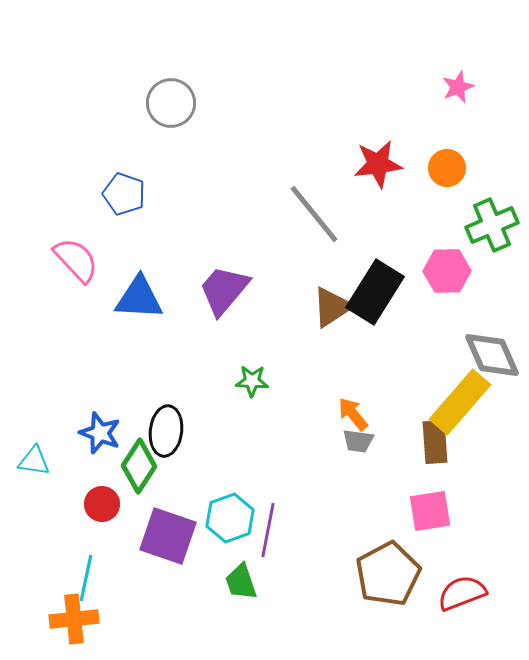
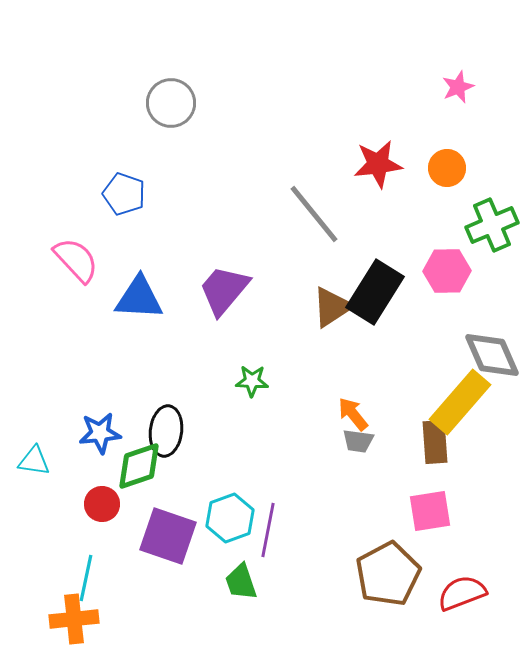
blue star: rotated 27 degrees counterclockwise
green diamond: rotated 38 degrees clockwise
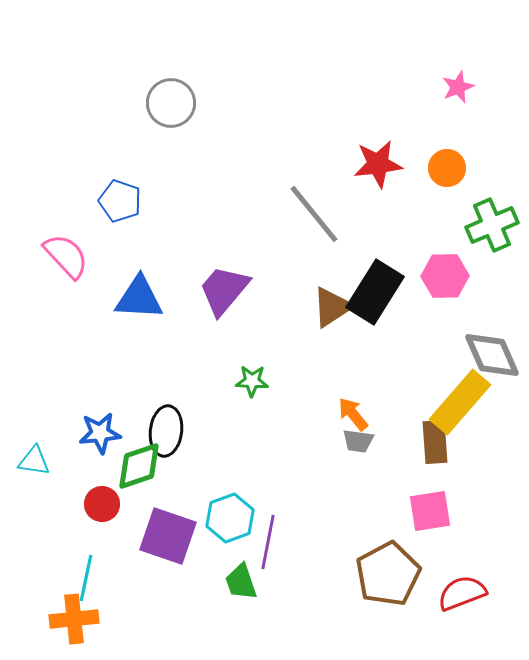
blue pentagon: moved 4 px left, 7 px down
pink semicircle: moved 10 px left, 4 px up
pink hexagon: moved 2 px left, 5 px down
purple line: moved 12 px down
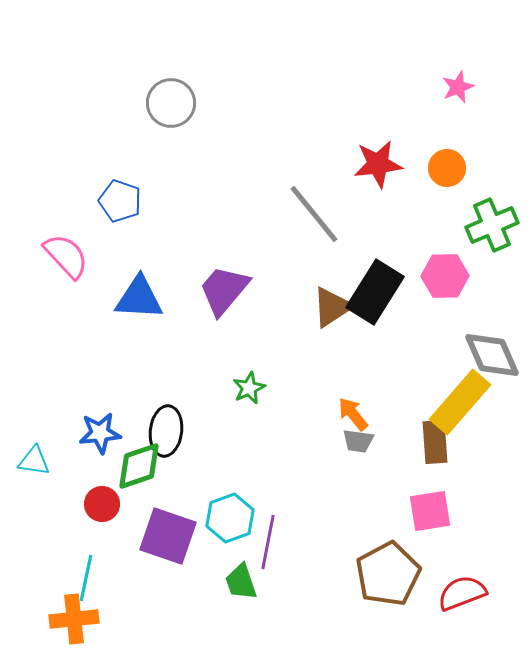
green star: moved 3 px left, 7 px down; rotated 28 degrees counterclockwise
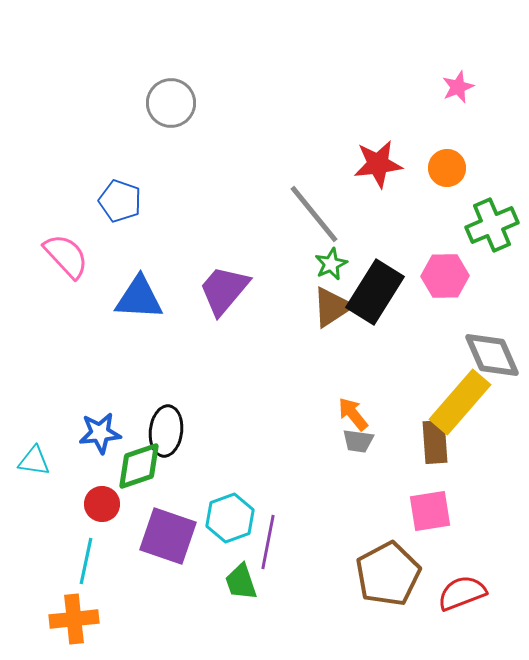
green star: moved 82 px right, 124 px up
cyan line: moved 17 px up
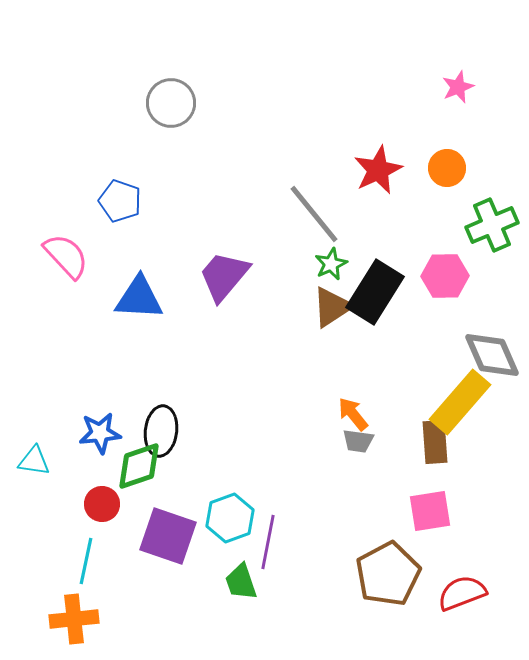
red star: moved 6 px down; rotated 18 degrees counterclockwise
purple trapezoid: moved 14 px up
black ellipse: moved 5 px left
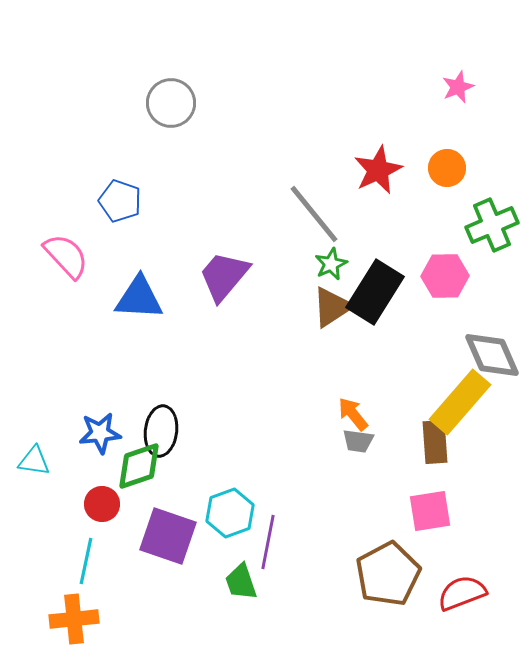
cyan hexagon: moved 5 px up
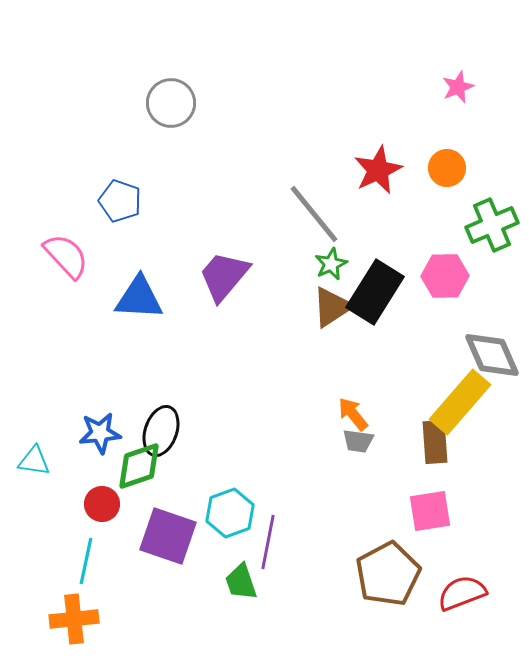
black ellipse: rotated 12 degrees clockwise
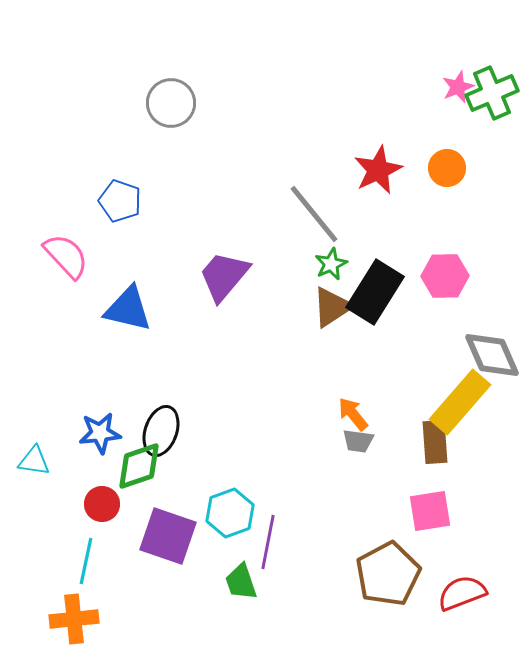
green cross: moved 132 px up
blue triangle: moved 11 px left, 11 px down; rotated 10 degrees clockwise
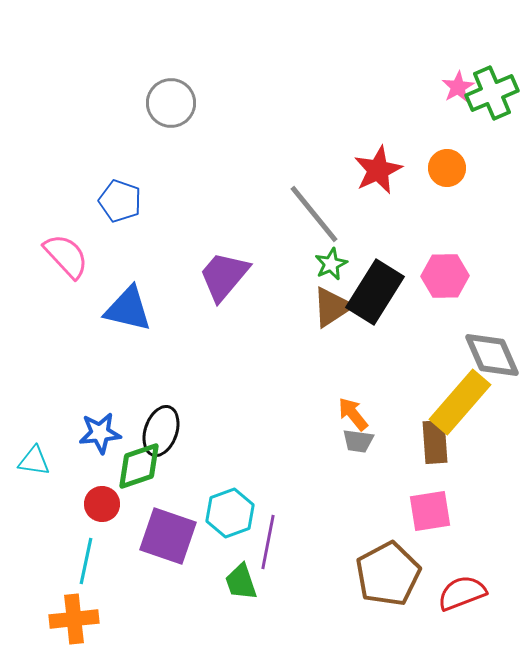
pink star: rotated 8 degrees counterclockwise
